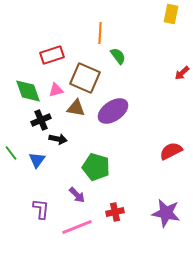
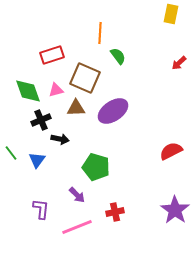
red arrow: moved 3 px left, 10 px up
brown triangle: rotated 12 degrees counterclockwise
black arrow: moved 2 px right
purple star: moved 9 px right, 3 px up; rotated 24 degrees clockwise
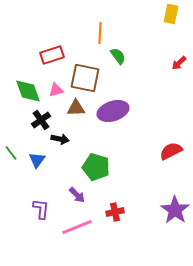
brown square: rotated 12 degrees counterclockwise
purple ellipse: rotated 16 degrees clockwise
black cross: rotated 12 degrees counterclockwise
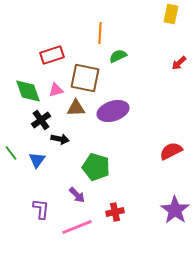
green semicircle: rotated 78 degrees counterclockwise
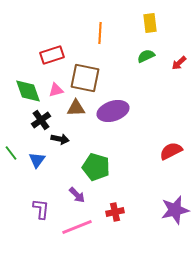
yellow rectangle: moved 21 px left, 9 px down; rotated 18 degrees counterclockwise
green semicircle: moved 28 px right
purple star: rotated 24 degrees clockwise
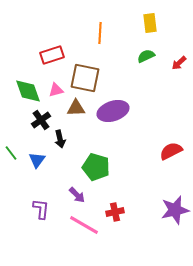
black arrow: rotated 66 degrees clockwise
pink line: moved 7 px right, 2 px up; rotated 52 degrees clockwise
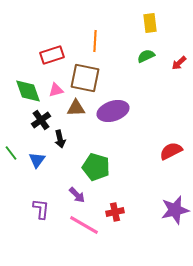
orange line: moved 5 px left, 8 px down
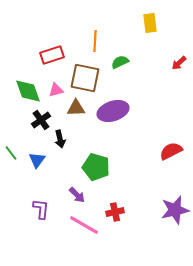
green semicircle: moved 26 px left, 6 px down
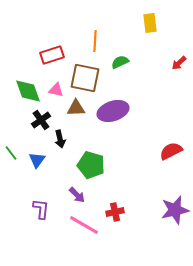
pink triangle: rotated 28 degrees clockwise
green pentagon: moved 5 px left, 2 px up
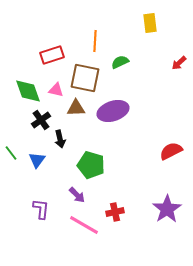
purple star: moved 8 px left, 1 px up; rotated 20 degrees counterclockwise
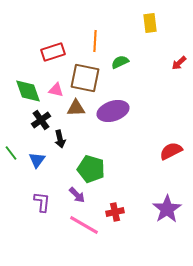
red rectangle: moved 1 px right, 3 px up
green pentagon: moved 4 px down
purple L-shape: moved 1 px right, 7 px up
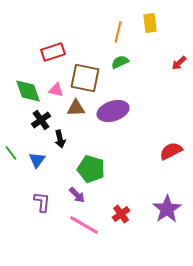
orange line: moved 23 px right, 9 px up; rotated 10 degrees clockwise
red cross: moved 6 px right, 2 px down; rotated 24 degrees counterclockwise
